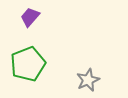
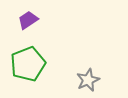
purple trapezoid: moved 2 px left, 3 px down; rotated 15 degrees clockwise
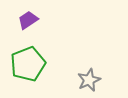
gray star: moved 1 px right
